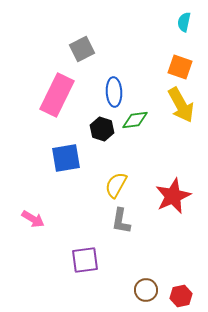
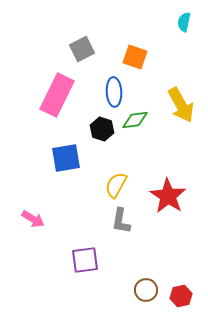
orange square: moved 45 px left, 10 px up
red star: moved 5 px left; rotated 15 degrees counterclockwise
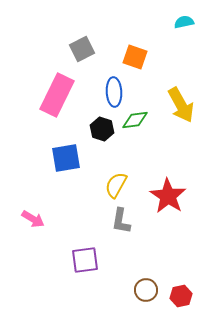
cyan semicircle: rotated 66 degrees clockwise
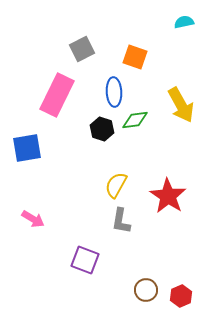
blue square: moved 39 px left, 10 px up
purple square: rotated 28 degrees clockwise
red hexagon: rotated 10 degrees counterclockwise
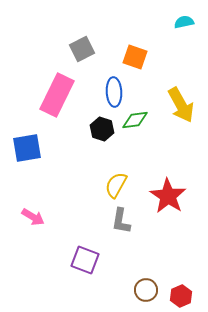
pink arrow: moved 2 px up
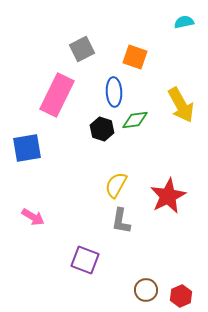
red star: rotated 12 degrees clockwise
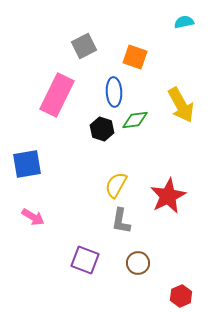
gray square: moved 2 px right, 3 px up
blue square: moved 16 px down
brown circle: moved 8 px left, 27 px up
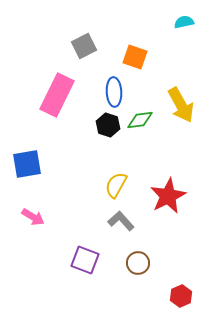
green diamond: moved 5 px right
black hexagon: moved 6 px right, 4 px up
gray L-shape: rotated 128 degrees clockwise
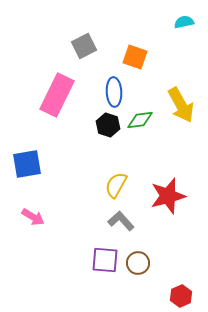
red star: rotated 12 degrees clockwise
purple square: moved 20 px right; rotated 16 degrees counterclockwise
